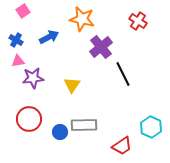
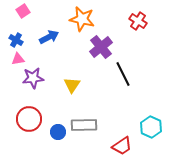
pink triangle: moved 2 px up
blue circle: moved 2 px left
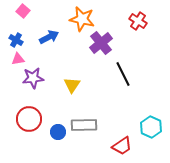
pink square: rotated 16 degrees counterclockwise
purple cross: moved 4 px up
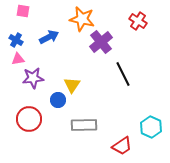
pink square: rotated 32 degrees counterclockwise
purple cross: moved 1 px up
blue circle: moved 32 px up
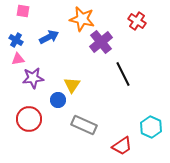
red cross: moved 1 px left
gray rectangle: rotated 25 degrees clockwise
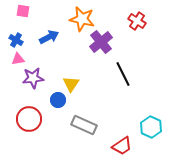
yellow triangle: moved 1 px left, 1 px up
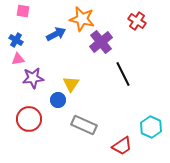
blue arrow: moved 7 px right, 3 px up
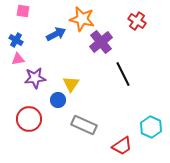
purple star: moved 2 px right
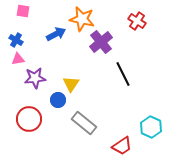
gray rectangle: moved 2 px up; rotated 15 degrees clockwise
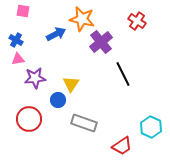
gray rectangle: rotated 20 degrees counterclockwise
